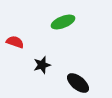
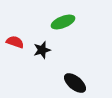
black star: moved 15 px up
black ellipse: moved 3 px left
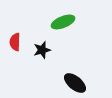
red semicircle: rotated 108 degrees counterclockwise
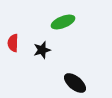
red semicircle: moved 2 px left, 1 px down
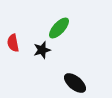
green ellipse: moved 4 px left, 6 px down; rotated 25 degrees counterclockwise
red semicircle: rotated 12 degrees counterclockwise
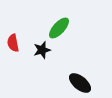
black ellipse: moved 5 px right
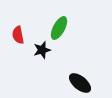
green ellipse: rotated 15 degrees counterclockwise
red semicircle: moved 5 px right, 8 px up
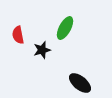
green ellipse: moved 6 px right
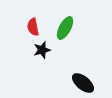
red semicircle: moved 15 px right, 8 px up
black ellipse: moved 3 px right
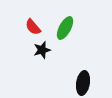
red semicircle: rotated 30 degrees counterclockwise
black ellipse: rotated 60 degrees clockwise
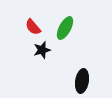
black ellipse: moved 1 px left, 2 px up
